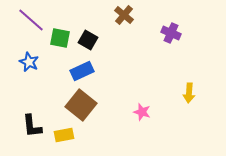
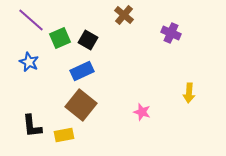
green square: rotated 35 degrees counterclockwise
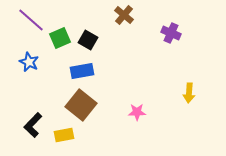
blue rectangle: rotated 15 degrees clockwise
pink star: moved 5 px left; rotated 18 degrees counterclockwise
black L-shape: moved 1 px right, 1 px up; rotated 50 degrees clockwise
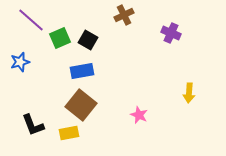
brown cross: rotated 24 degrees clockwise
blue star: moved 9 px left; rotated 30 degrees clockwise
pink star: moved 2 px right, 3 px down; rotated 24 degrees clockwise
black L-shape: rotated 65 degrees counterclockwise
yellow rectangle: moved 5 px right, 2 px up
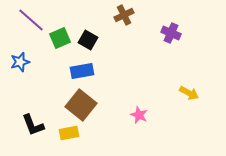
yellow arrow: rotated 66 degrees counterclockwise
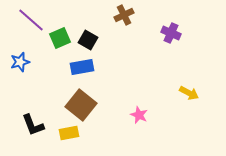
blue rectangle: moved 4 px up
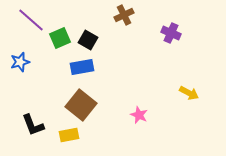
yellow rectangle: moved 2 px down
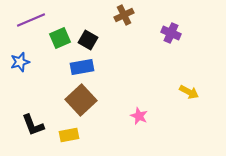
purple line: rotated 64 degrees counterclockwise
yellow arrow: moved 1 px up
brown square: moved 5 px up; rotated 8 degrees clockwise
pink star: moved 1 px down
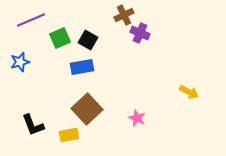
purple cross: moved 31 px left
brown square: moved 6 px right, 9 px down
pink star: moved 2 px left, 2 px down
